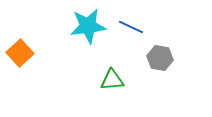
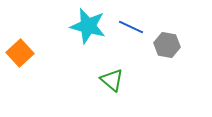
cyan star: rotated 21 degrees clockwise
gray hexagon: moved 7 px right, 13 px up
green triangle: rotated 45 degrees clockwise
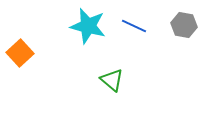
blue line: moved 3 px right, 1 px up
gray hexagon: moved 17 px right, 20 px up
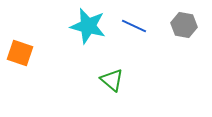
orange square: rotated 28 degrees counterclockwise
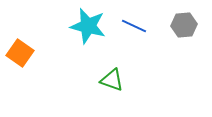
gray hexagon: rotated 15 degrees counterclockwise
orange square: rotated 16 degrees clockwise
green triangle: rotated 20 degrees counterclockwise
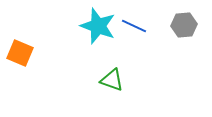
cyan star: moved 10 px right; rotated 6 degrees clockwise
orange square: rotated 12 degrees counterclockwise
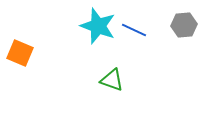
blue line: moved 4 px down
